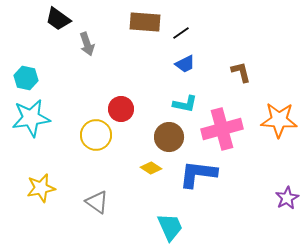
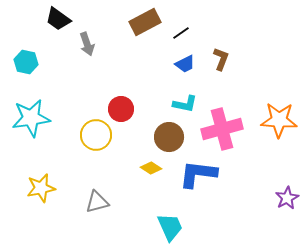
brown rectangle: rotated 32 degrees counterclockwise
brown L-shape: moved 20 px left, 13 px up; rotated 35 degrees clockwise
cyan hexagon: moved 16 px up
gray triangle: rotated 50 degrees counterclockwise
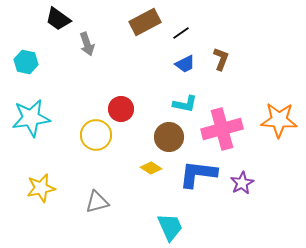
purple star: moved 45 px left, 15 px up
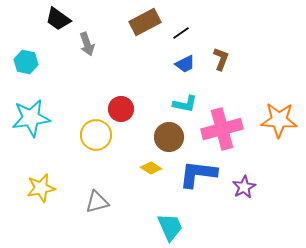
purple star: moved 2 px right, 4 px down
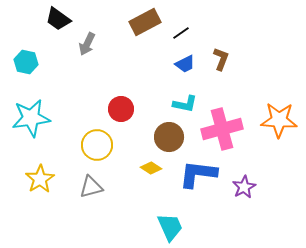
gray arrow: rotated 45 degrees clockwise
yellow circle: moved 1 px right, 10 px down
yellow star: moved 1 px left, 9 px up; rotated 20 degrees counterclockwise
gray triangle: moved 6 px left, 15 px up
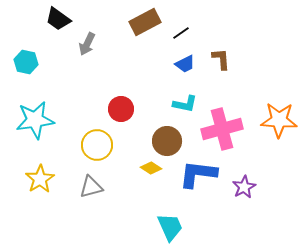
brown L-shape: rotated 25 degrees counterclockwise
cyan star: moved 4 px right, 2 px down
brown circle: moved 2 px left, 4 px down
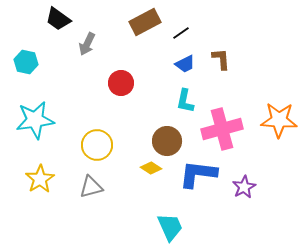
cyan L-shape: moved 3 px up; rotated 90 degrees clockwise
red circle: moved 26 px up
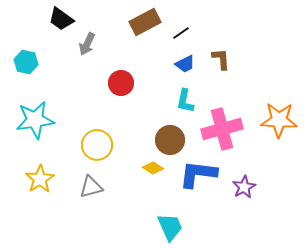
black trapezoid: moved 3 px right
brown circle: moved 3 px right, 1 px up
yellow diamond: moved 2 px right
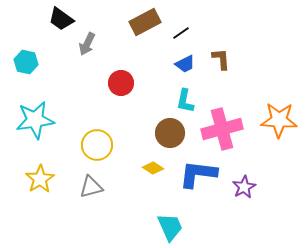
brown circle: moved 7 px up
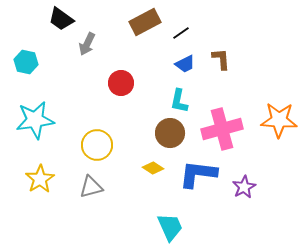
cyan L-shape: moved 6 px left
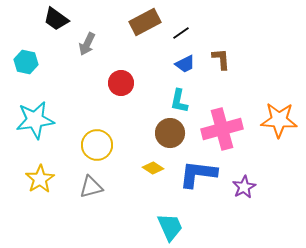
black trapezoid: moved 5 px left
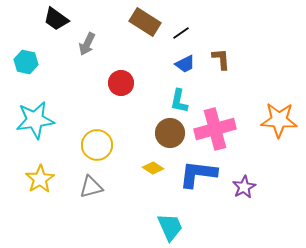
brown rectangle: rotated 60 degrees clockwise
pink cross: moved 7 px left
